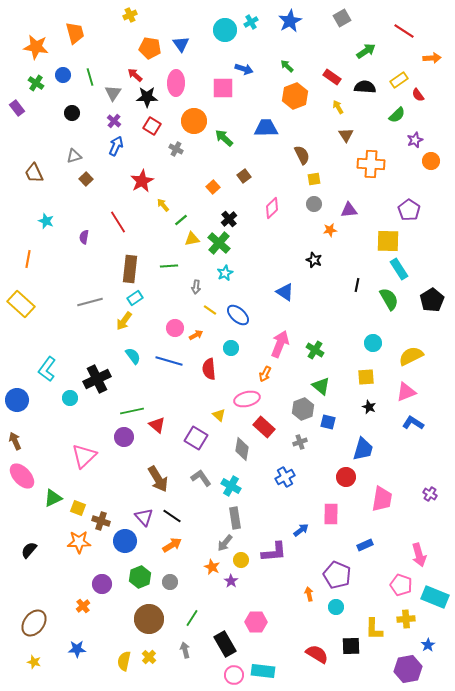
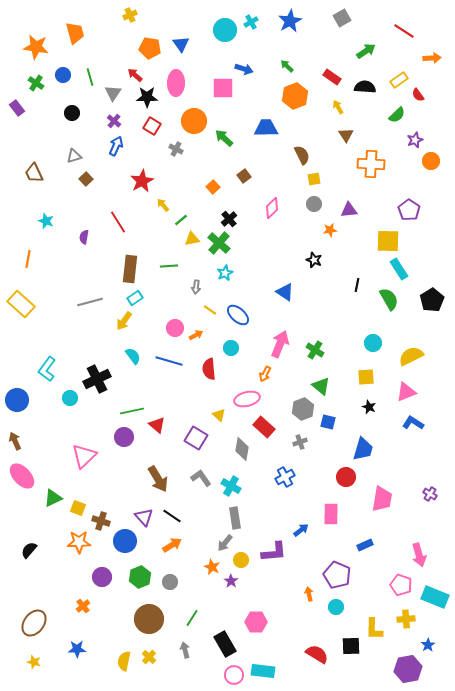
purple circle at (102, 584): moved 7 px up
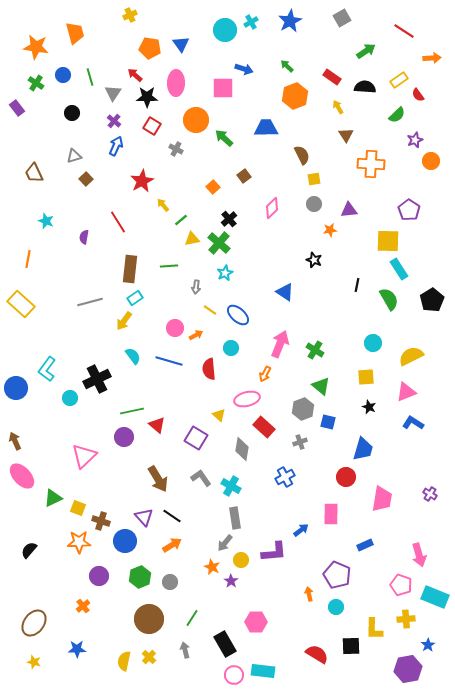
orange circle at (194, 121): moved 2 px right, 1 px up
blue circle at (17, 400): moved 1 px left, 12 px up
purple circle at (102, 577): moved 3 px left, 1 px up
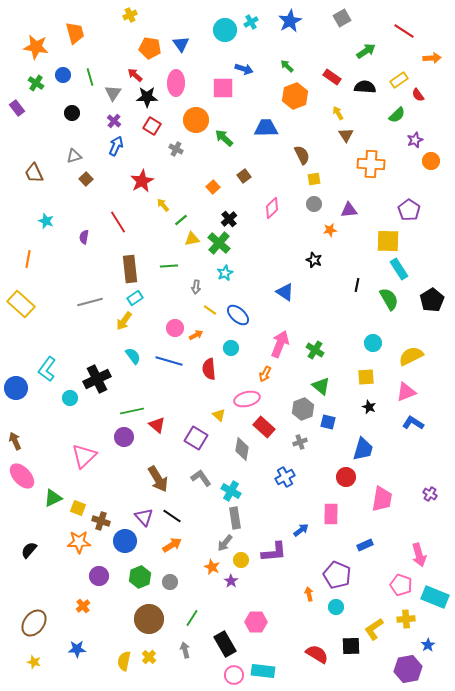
yellow arrow at (338, 107): moved 6 px down
brown rectangle at (130, 269): rotated 12 degrees counterclockwise
cyan cross at (231, 486): moved 5 px down
yellow L-shape at (374, 629): rotated 55 degrees clockwise
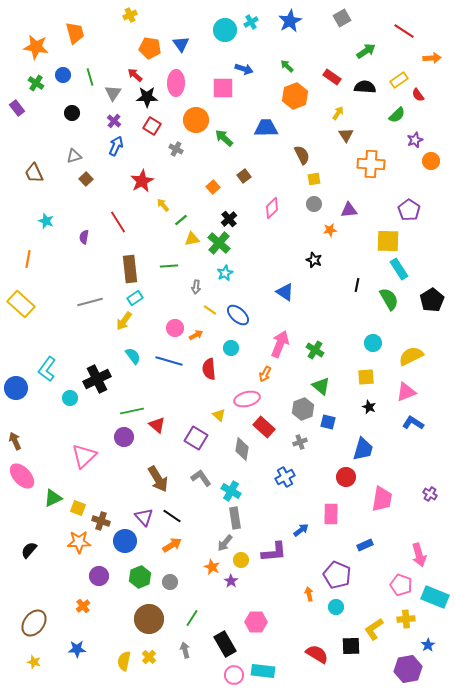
yellow arrow at (338, 113): rotated 64 degrees clockwise
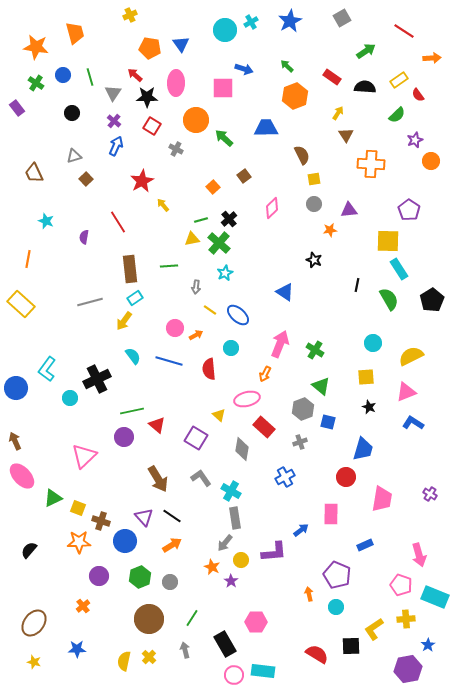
green line at (181, 220): moved 20 px right; rotated 24 degrees clockwise
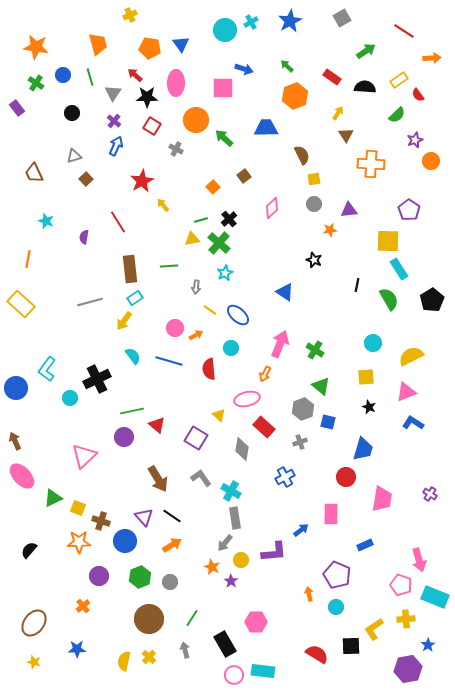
orange trapezoid at (75, 33): moved 23 px right, 11 px down
pink arrow at (419, 555): moved 5 px down
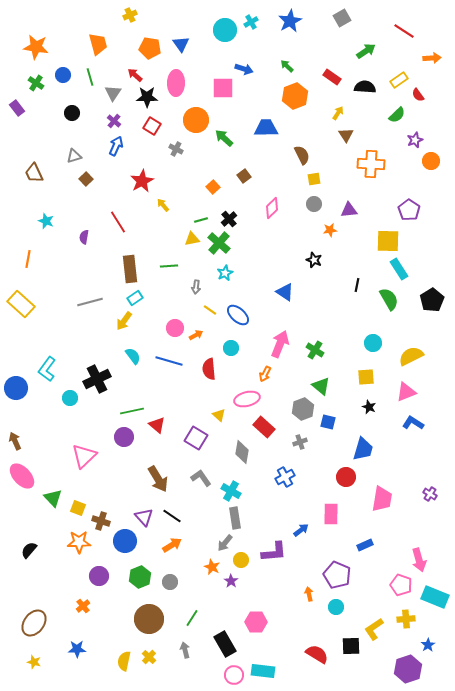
gray diamond at (242, 449): moved 3 px down
green triangle at (53, 498): rotated 48 degrees counterclockwise
purple hexagon at (408, 669): rotated 8 degrees counterclockwise
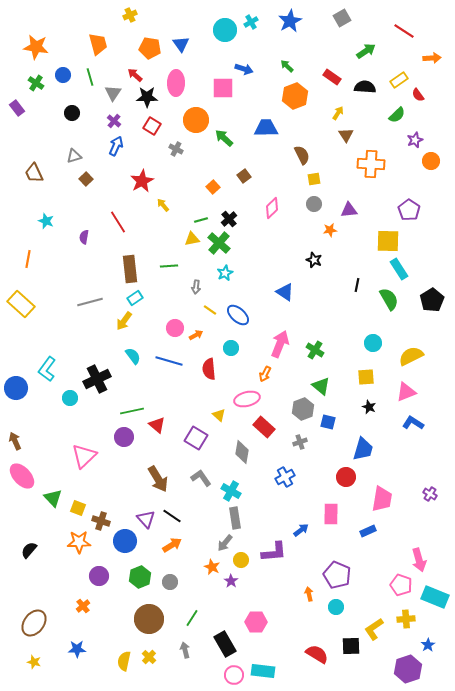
purple triangle at (144, 517): moved 2 px right, 2 px down
blue rectangle at (365, 545): moved 3 px right, 14 px up
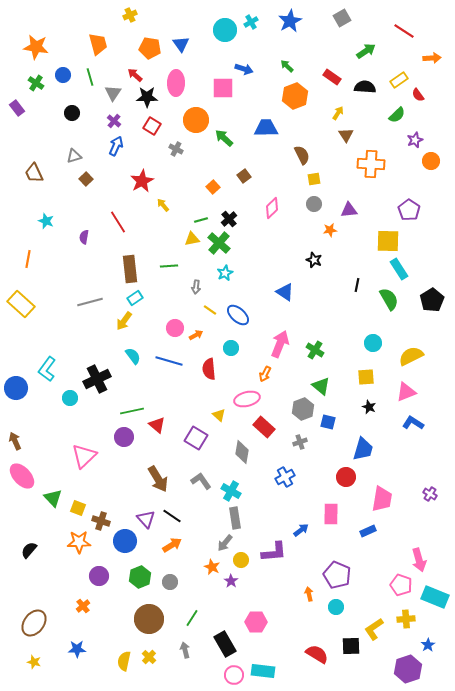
gray L-shape at (201, 478): moved 3 px down
